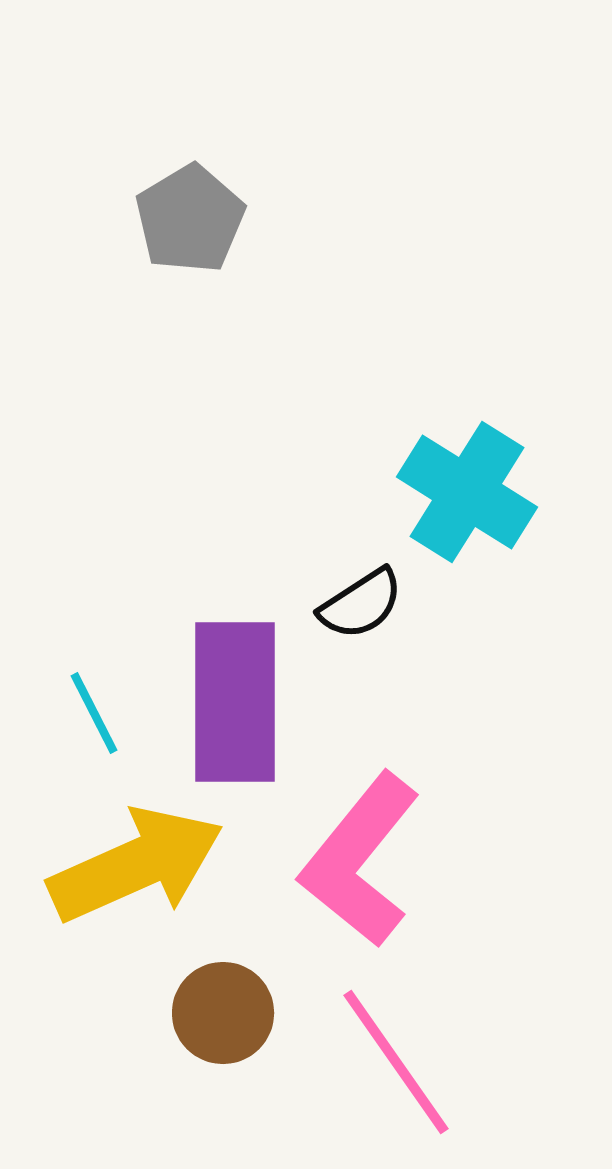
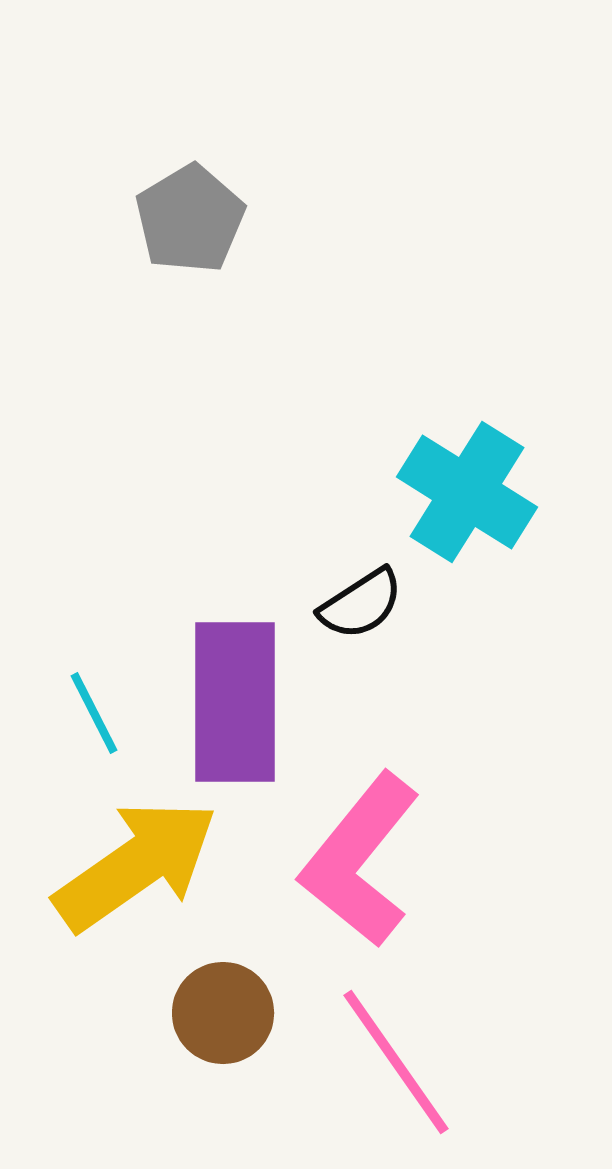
yellow arrow: rotated 11 degrees counterclockwise
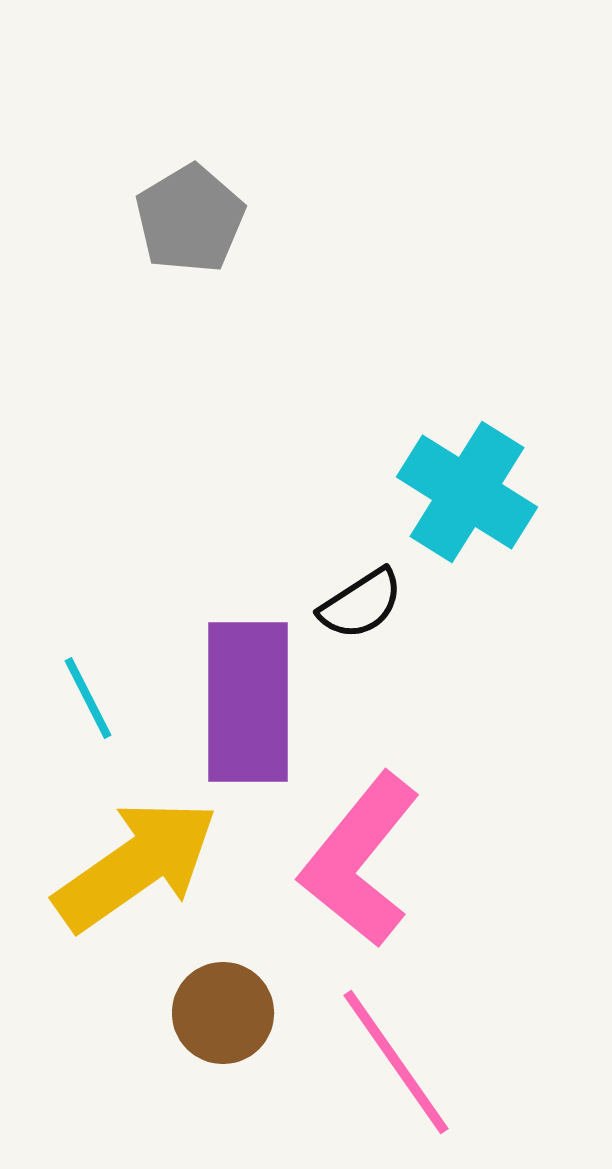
purple rectangle: moved 13 px right
cyan line: moved 6 px left, 15 px up
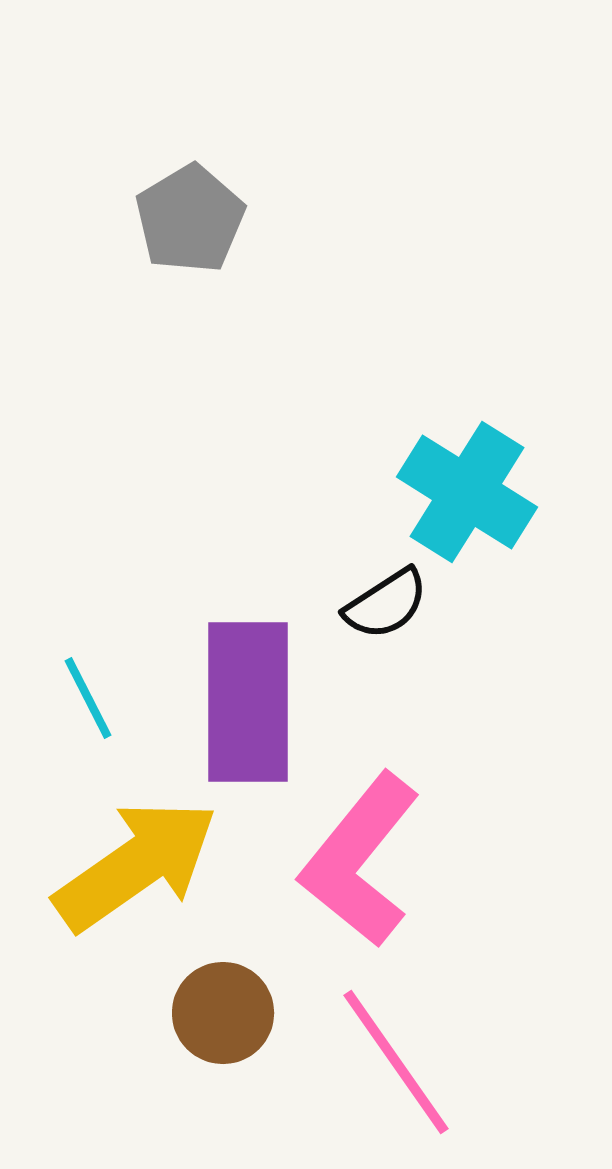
black semicircle: moved 25 px right
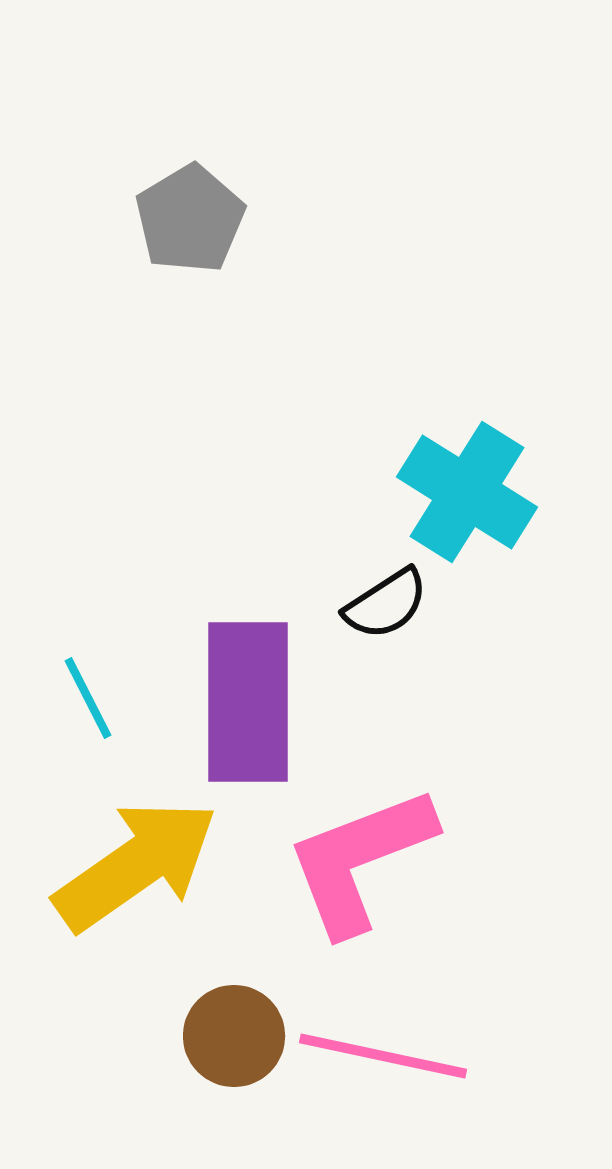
pink L-shape: rotated 30 degrees clockwise
brown circle: moved 11 px right, 23 px down
pink line: moved 13 px left, 6 px up; rotated 43 degrees counterclockwise
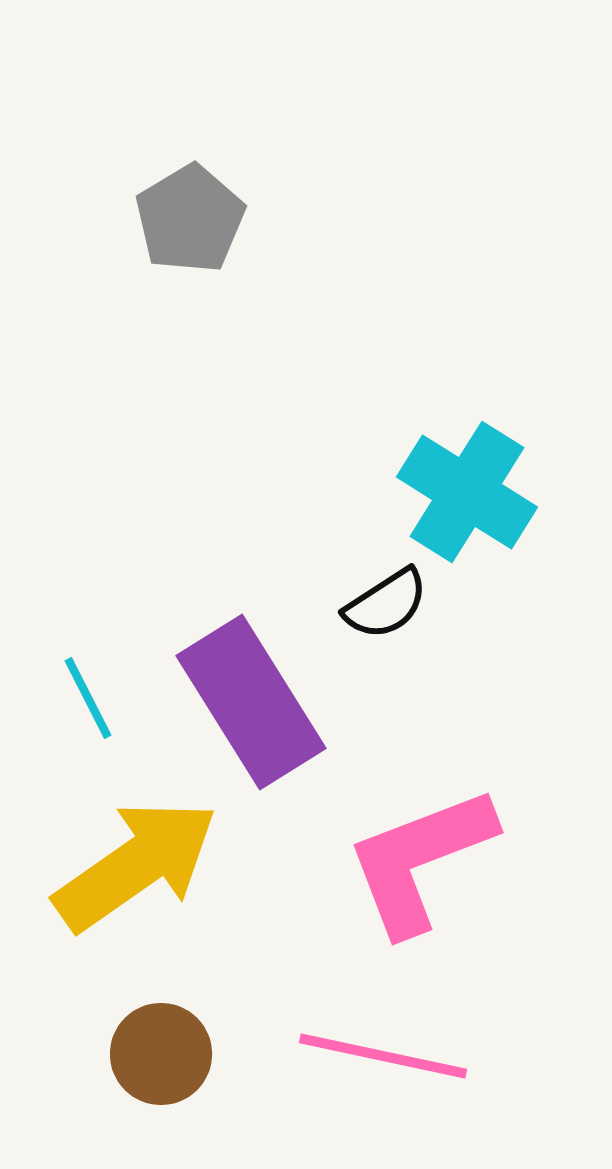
purple rectangle: moved 3 px right; rotated 32 degrees counterclockwise
pink L-shape: moved 60 px right
brown circle: moved 73 px left, 18 px down
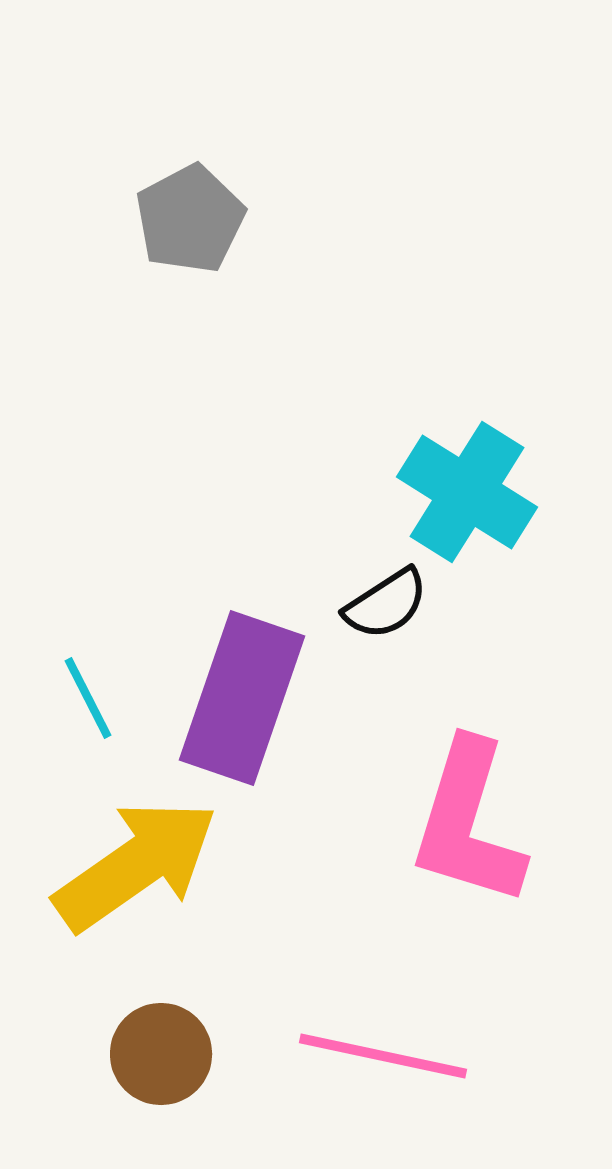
gray pentagon: rotated 3 degrees clockwise
purple rectangle: moved 9 px left, 4 px up; rotated 51 degrees clockwise
pink L-shape: moved 48 px right, 37 px up; rotated 52 degrees counterclockwise
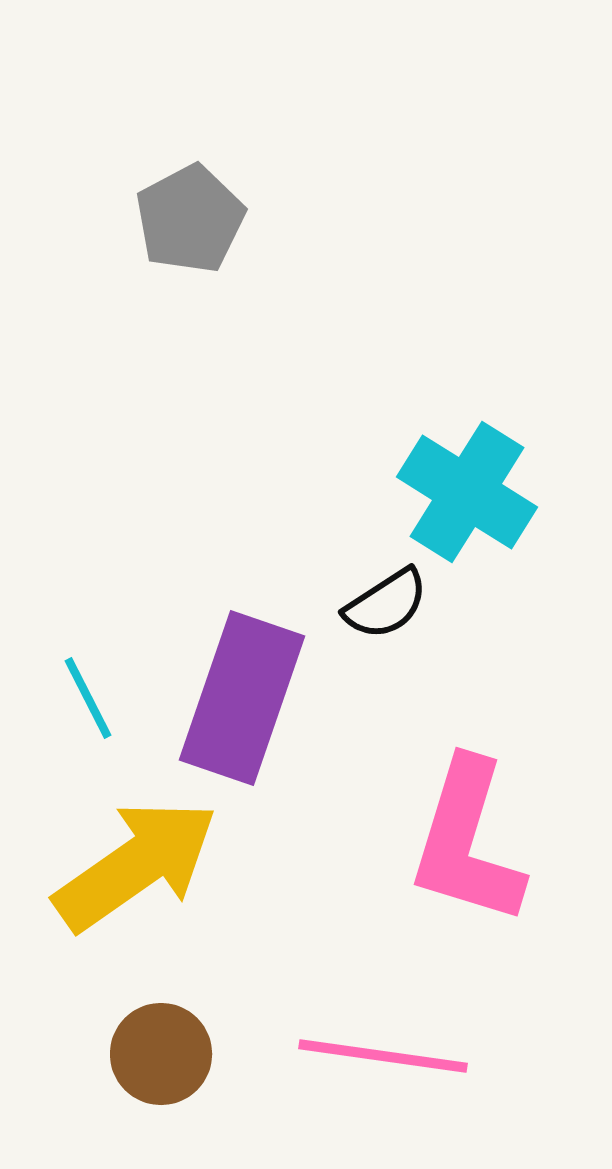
pink L-shape: moved 1 px left, 19 px down
pink line: rotated 4 degrees counterclockwise
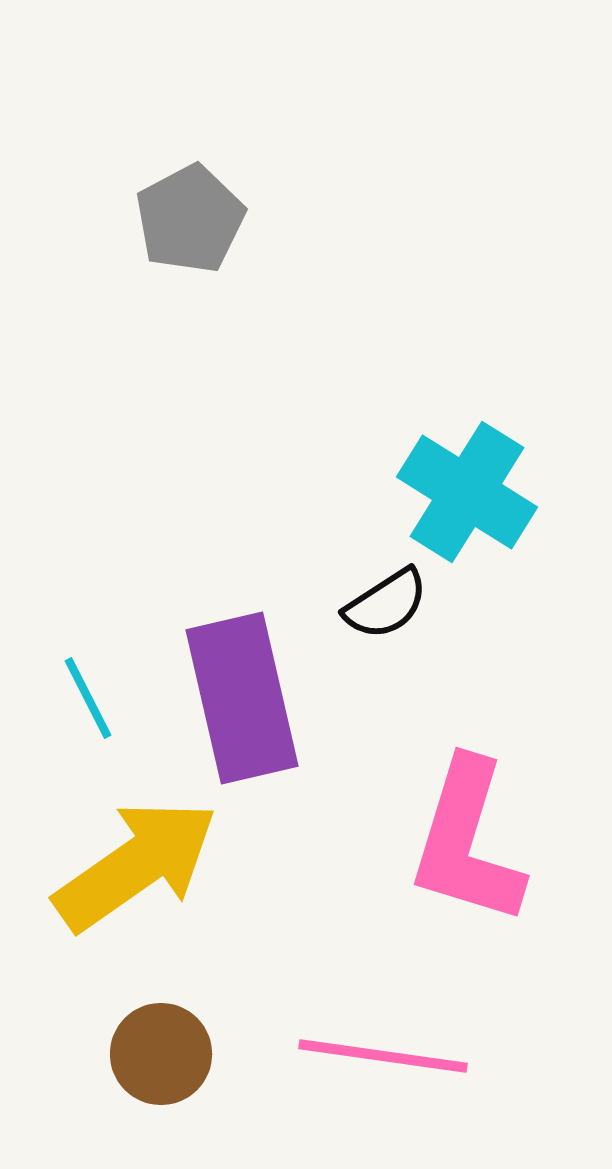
purple rectangle: rotated 32 degrees counterclockwise
